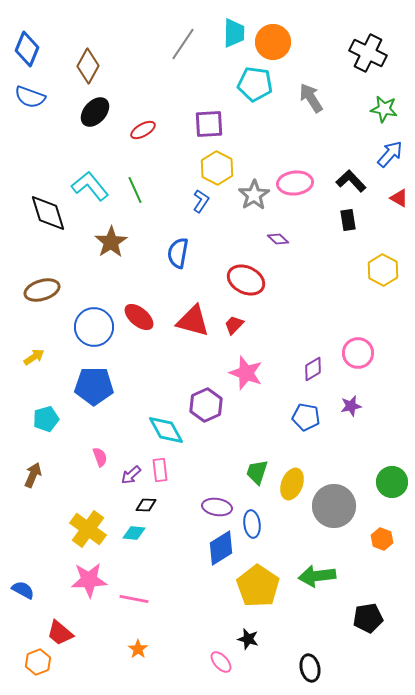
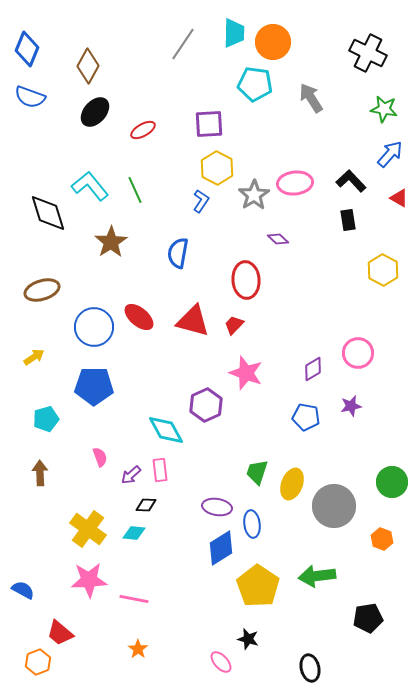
red ellipse at (246, 280): rotated 60 degrees clockwise
brown arrow at (33, 475): moved 7 px right, 2 px up; rotated 25 degrees counterclockwise
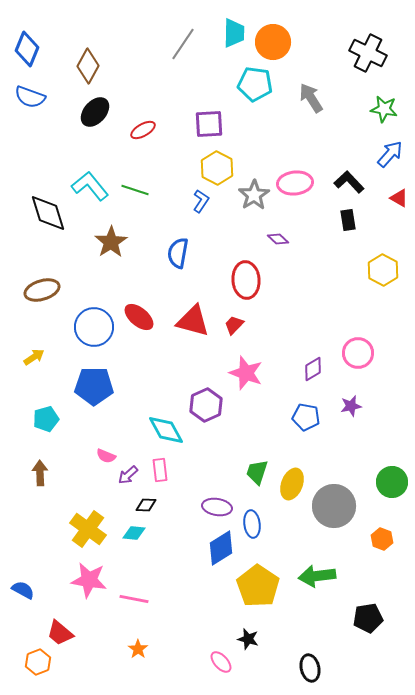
black L-shape at (351, 181): moved 2 px left, 1 px down
green line at (135, 190): rotated 48 degrees counterclockwise
pink semicircle at (100, 457): moved 6 px right, 1 px up; rotated 132 degrees clockwise
purple arrow at (131, 475): moved 3 px left
pink star at (89, 580): rotated 12 degrees clockwise
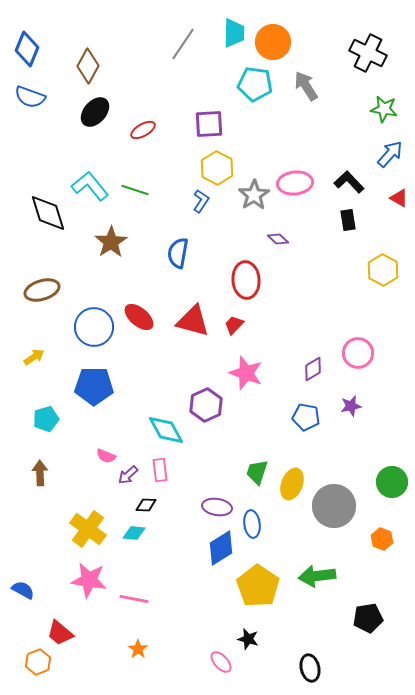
gray arrow at (311, 98): moved 5 px left, 12 px up
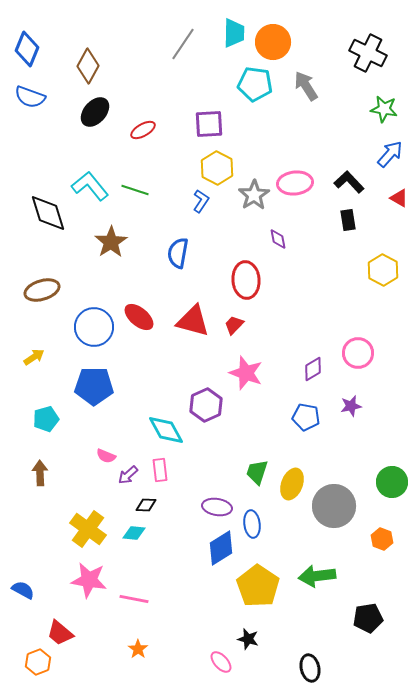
purple diamond at (278, 239): rotated 35 degrees clockwise
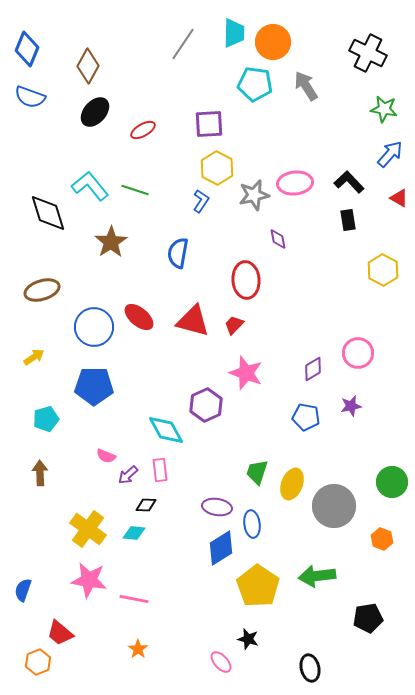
gray star at (254, 195): rotated 20 degrees clockwise
blue semicircle at (23, 590): rotated 100 degrees counterclockwise
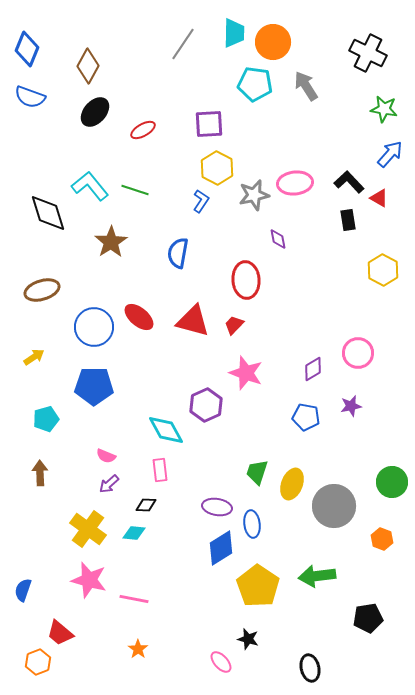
red triangle at (399, 198): moved 20 px left
purple arrow at (128, 475): moved 19 px left, 9 px down
pink star at (89, 580): rotated 6 degrees clockwise
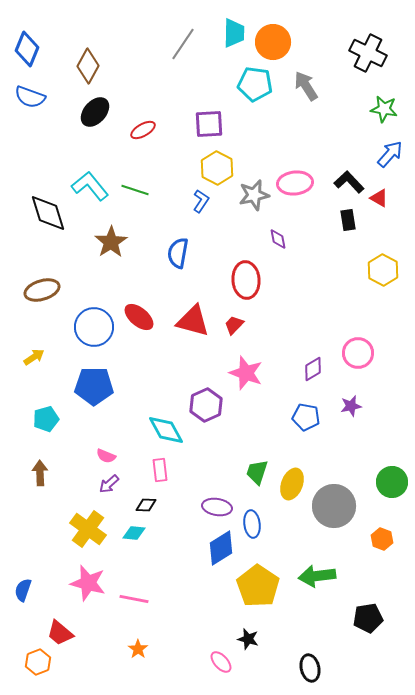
pink star at (89, 580): moved 1 px left, 3 px down
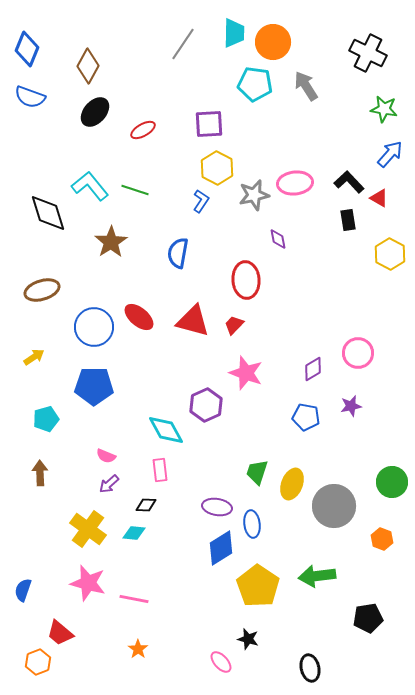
yellow hexagon at (383, 270): moved 7 px right, 16 px up
